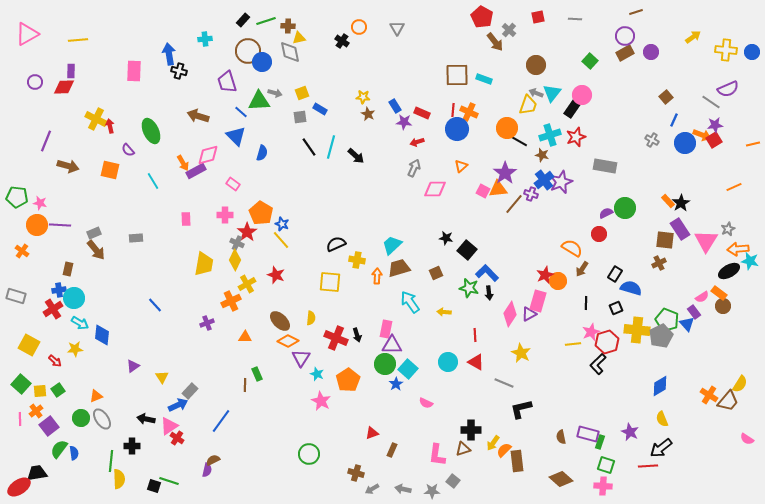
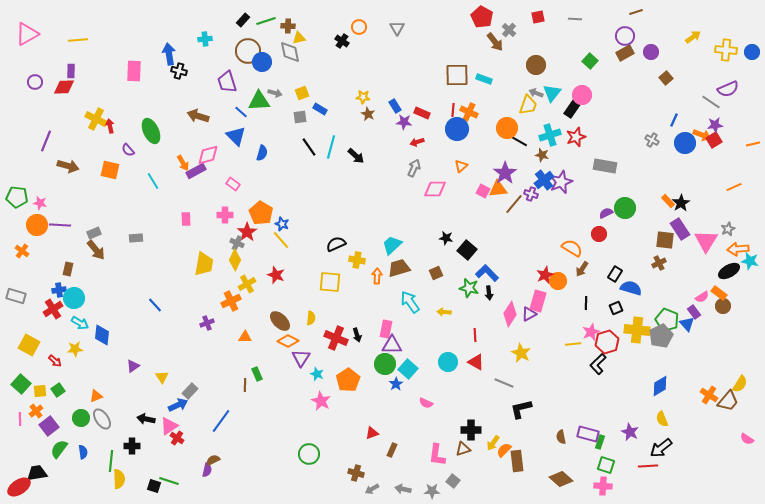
brown square at (666, 97): moved 19 px up
blue semicircle at (74, 453): moved 9 px right, 1 px up
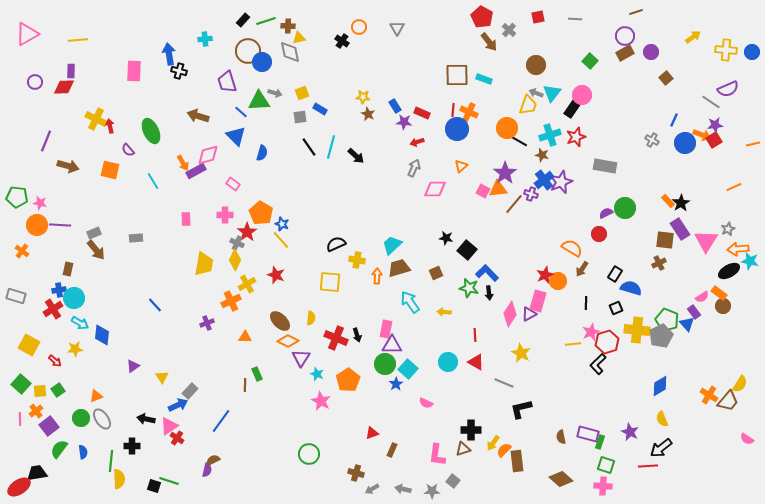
brown arrow at (495, 42): moved 6 px left
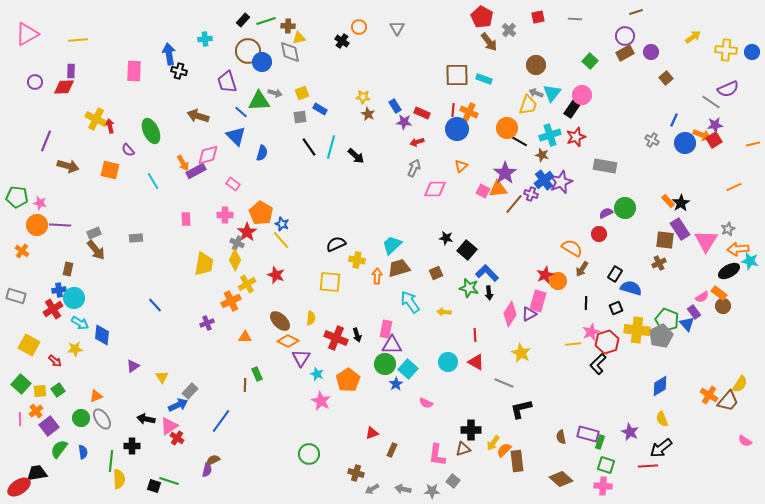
pink semicircle at (747, 439): moved 2 px left, 2 px down
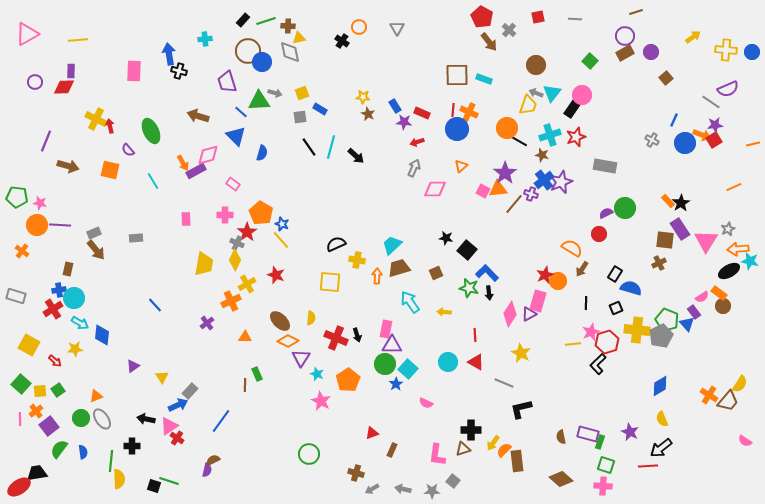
purple cross at (207, 323): rotated 16 degrees counterclockwise
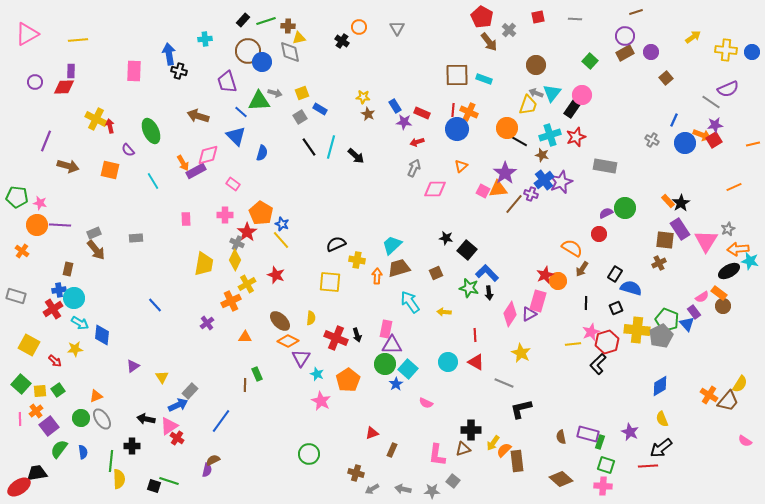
gray square at (300, 117): rotated 24 degrees counterclockwise
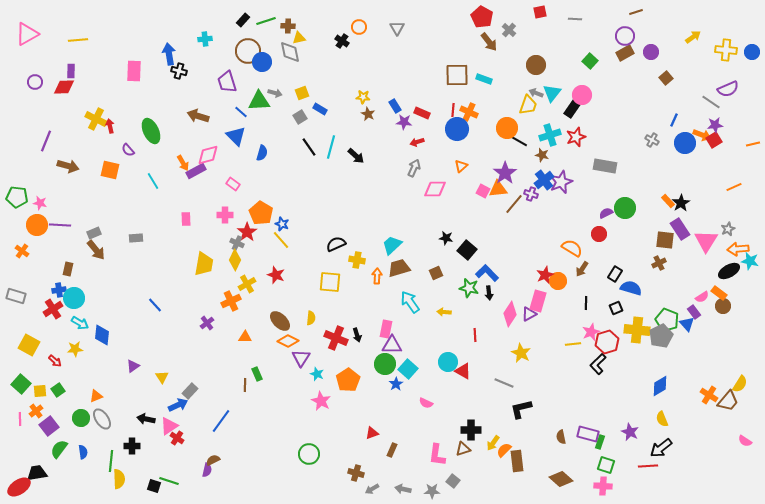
red square at (538, 17): moved 2 px right, 5 px up
red triangle at (476, 362): moved 13 px left, 9 px down
